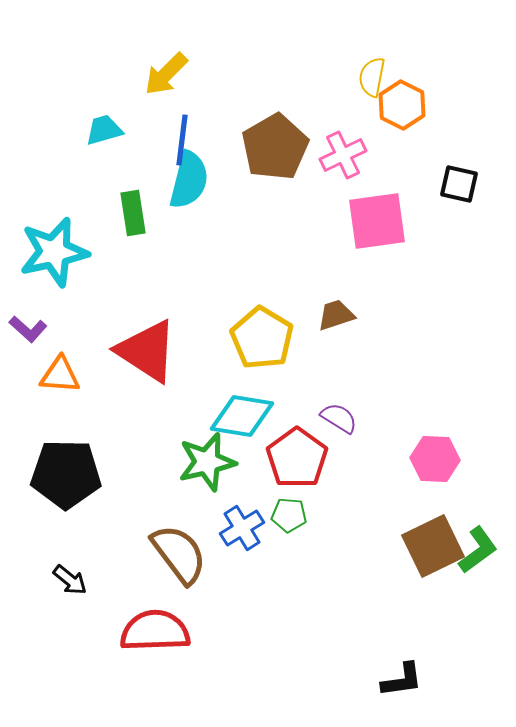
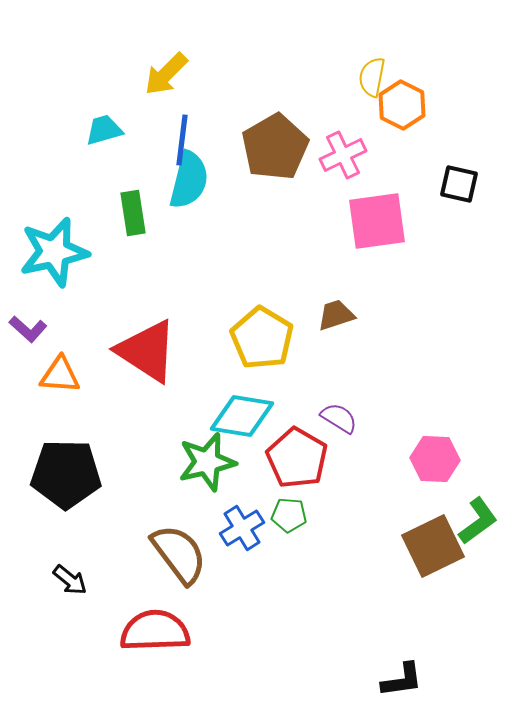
red pentagon: rotated 6 degrees counterclockwise
green L-shape: moved 29 px up
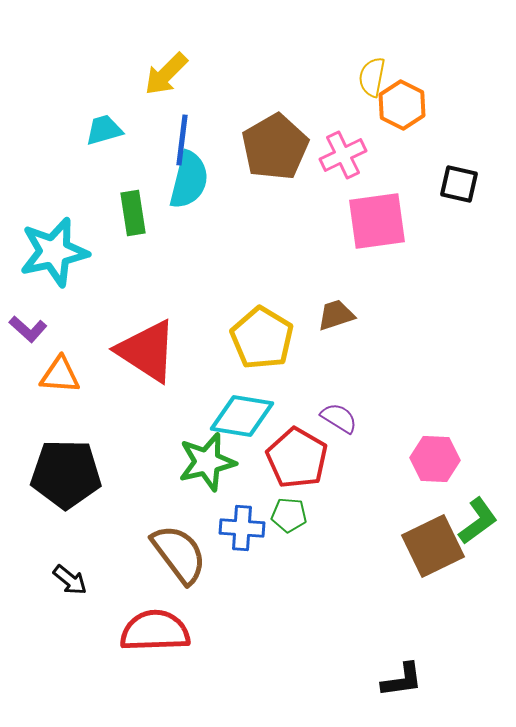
blue cross: rotated 36 degrees clockwise
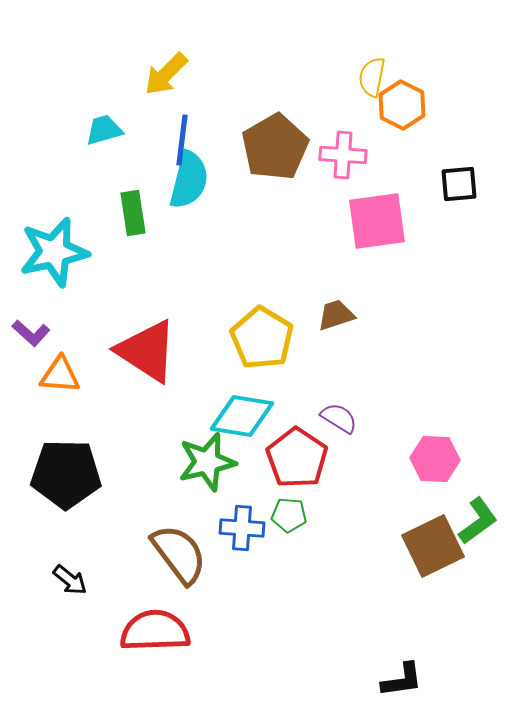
pink cross: rotated 30 degrees clockwise
black square: rotated 18 degrees counterclockwise
purple L-shape: moved 3 px right, 4 px down
red pentagon: rotated 4 degrees clockwise
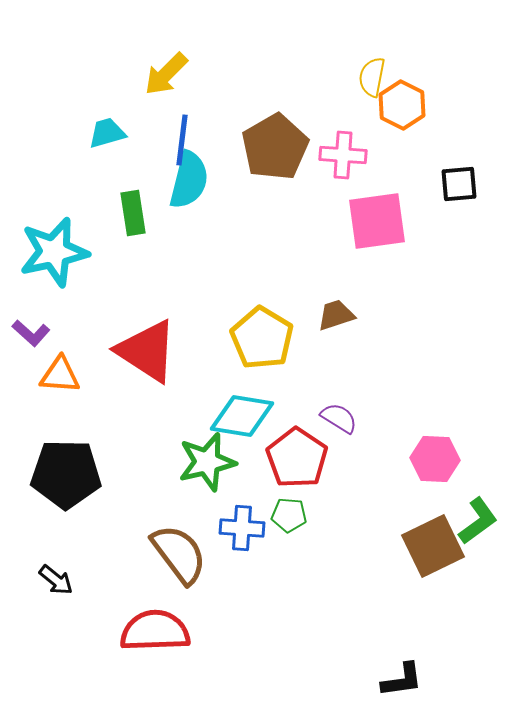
cyan trapezoid: moved 3 px right, 3 px down
black arrow: moved 14 px left
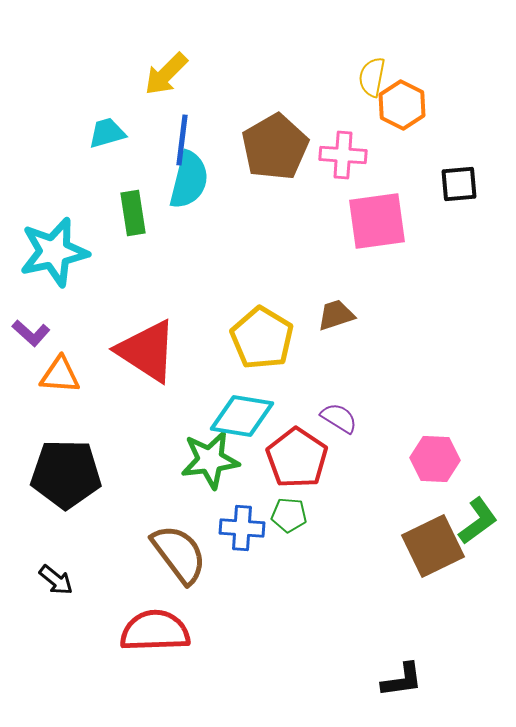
green star: moved 3 px right, 2 px up; rotated 6 degrees clockwise
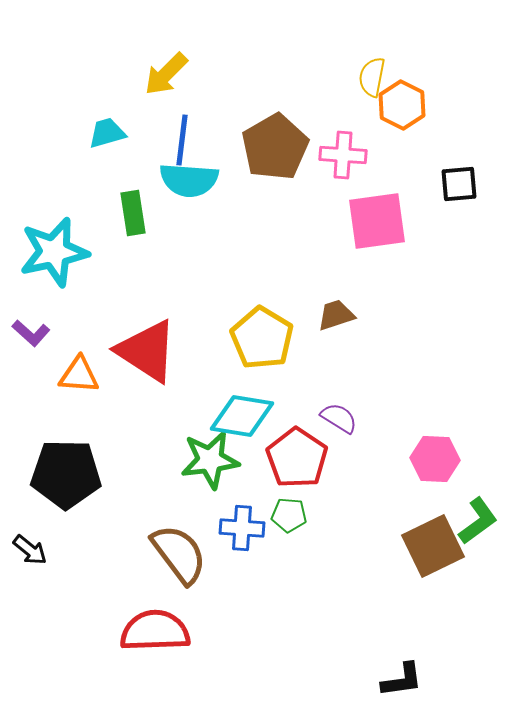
cyan semicircle: rotated 80 degrees clockwise
orange triangle: moved 19 px right
black arrow: moved 26 px left, 30 px up
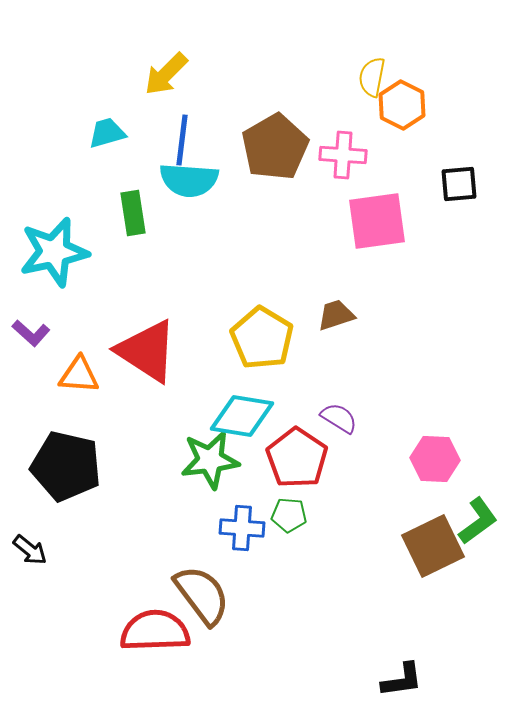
black pentagon: moved 8 px up; rotated 12 degrees clockwise
brown semicircle: moved 23 px right, 41 px down
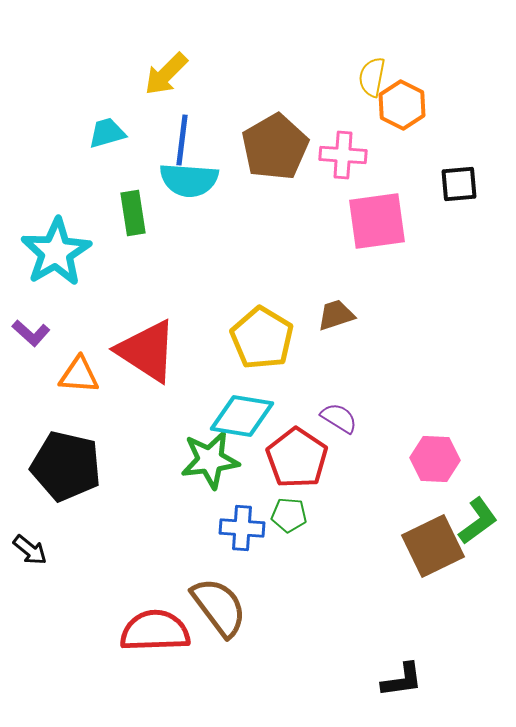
cyan star: moved 2 px right; rotated 18 degrees counterclockwise
brown semicircle: moved 17 px right, 12 px down
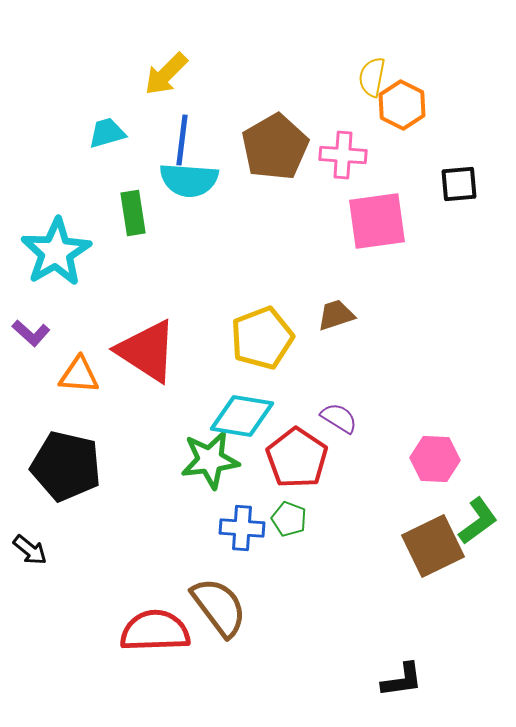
yellow pentagon: rotated 20 degrees clockwise
green pentagon: moved 4 px down; rotated 16 degrees clockwise
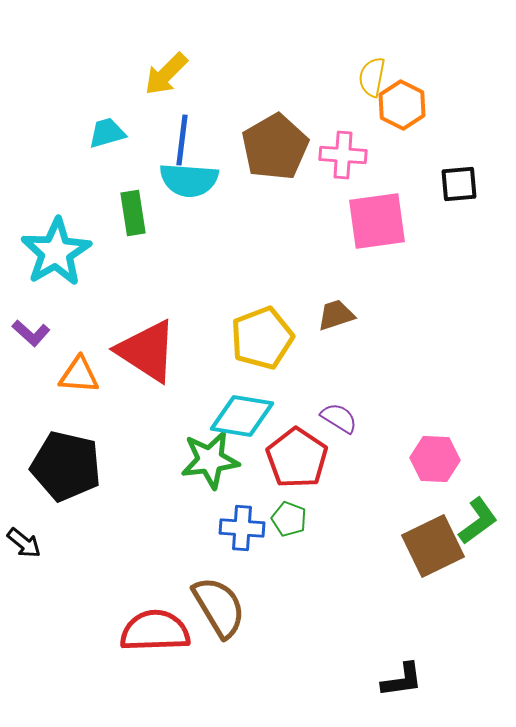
black arrow: moved 6 px left, 7 px up
brown semicircle: rotated 6 degrees clockwise
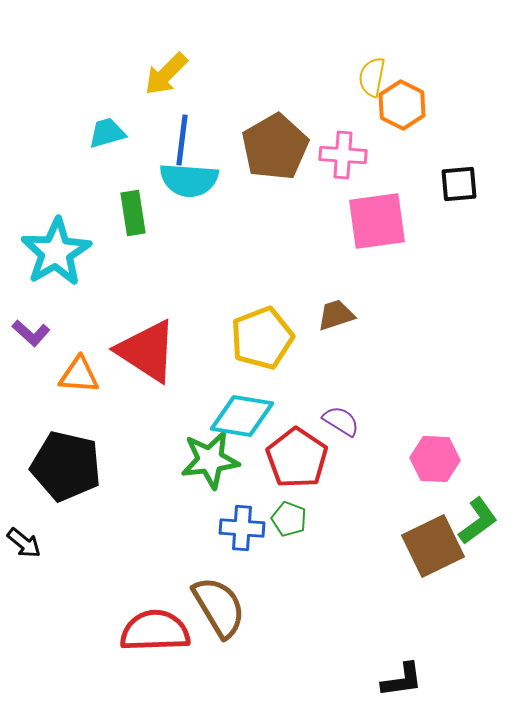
purple semicircle: moved 2 px right, 3 px down
